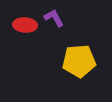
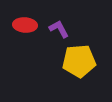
purple L-shape: moved 5 px right, 11 px down
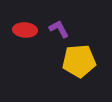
red ellipse: moved 5 px down
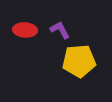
purple L-shape: moved 1 px right, 1 px down
